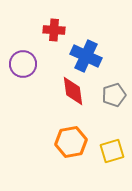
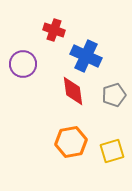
red cross: rotated 15 degrees clockwise
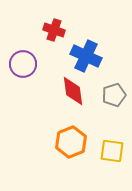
orange hexagon: rotated 12 degrees counterclockwise
yellow square: rotated 25 degrees clockwise
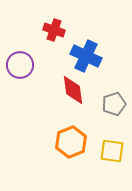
purple circle: moved 3 px left, 1 px down
red diamond: moved 1 px up
gray pentagon: moved 9 px down
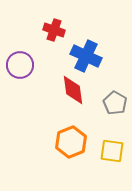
gray pentagon: moved 1 px right, 1 px up; rotated 25 degrees counterclockwise
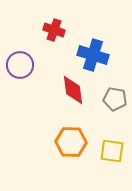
blue cross: moved 7 px right, 1 px up; rotated 8 degrees counterclockwise
gray pentagon: moved 4 px up; rotated 20 degrees counterclockwise
orange hexagon: rotated 24 degrees clockwise
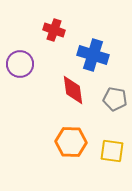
purple circle: moved 1 px up
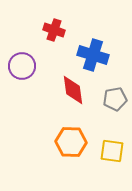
purple circle: moved 2 px right, 2 px down
gray pentagon: rotated 20 degrees counterclockwise
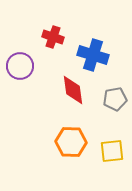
red cross: moved 1 px left, 7 px down
purple circle: moved 2 px left
yellow square: rotated 15 degrees counterclockwise
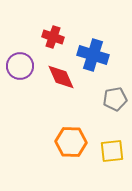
red diamond: moved 12 px left, 13 px up; rotated 16 degrees counterclockwise
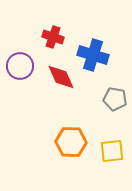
gray pentagon: rotated 20 degrees clockwise
